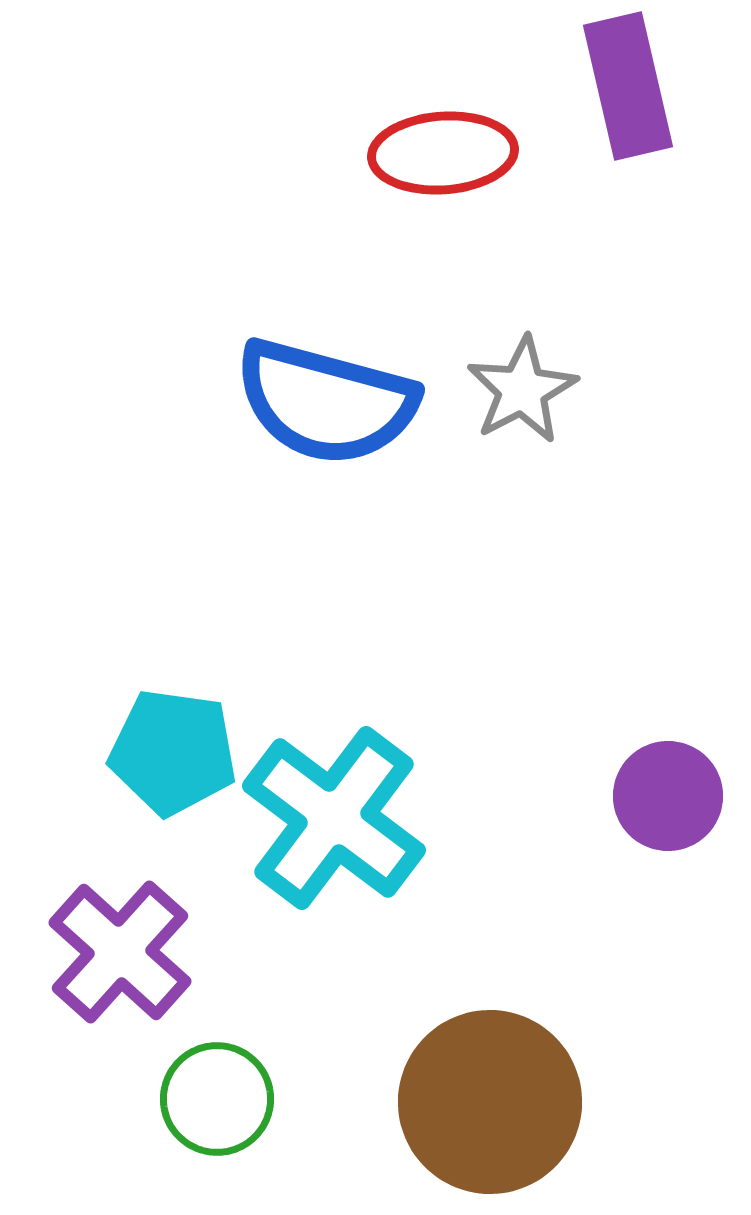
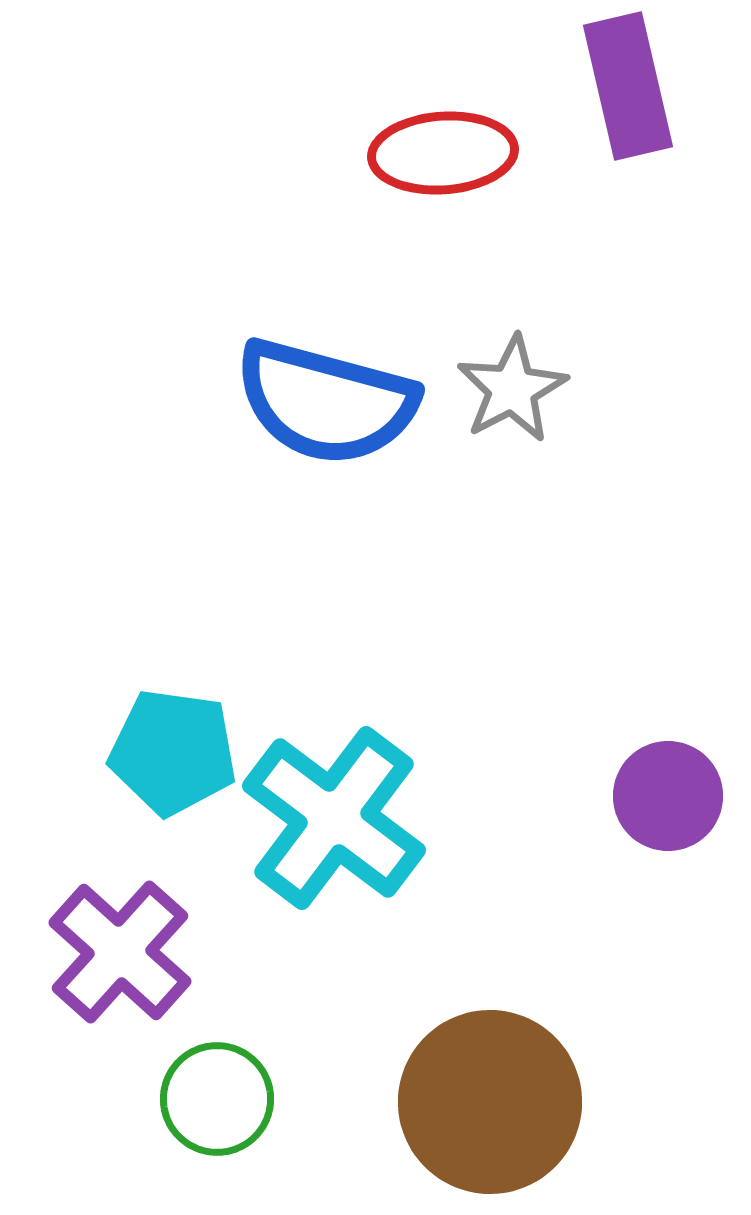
gray star: moved 10 px left, 1 px up
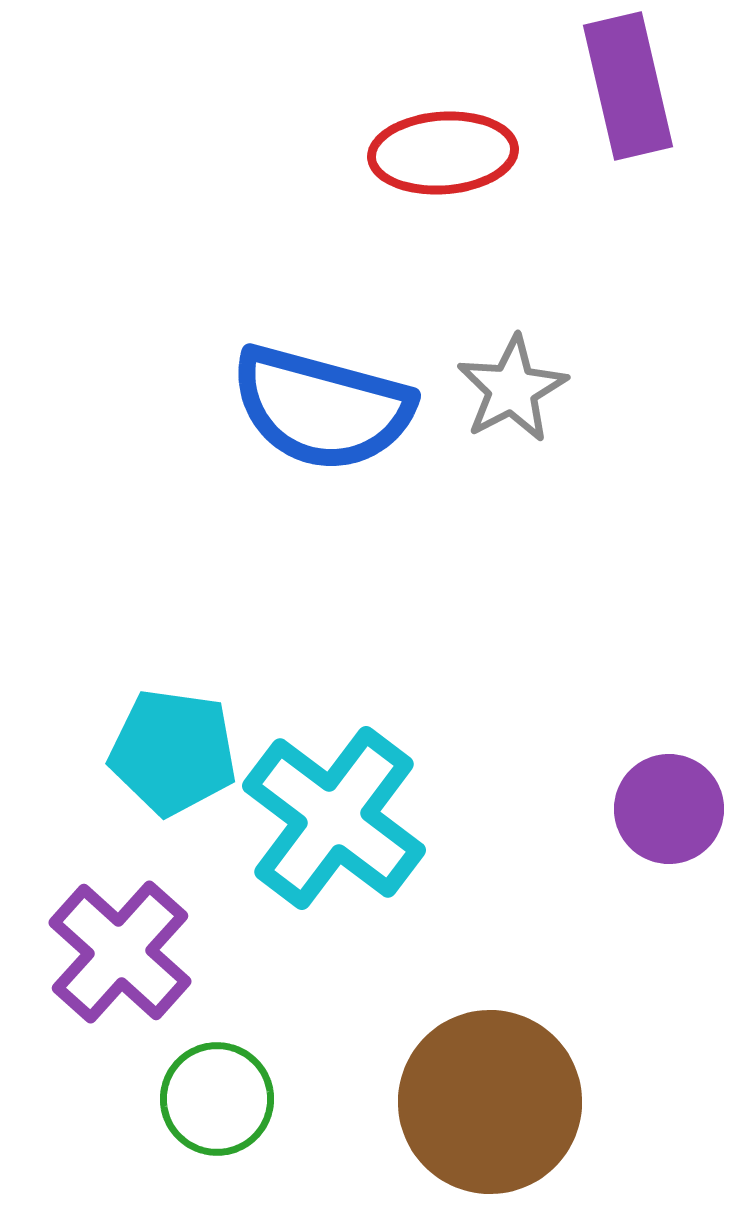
blue semicircle: moved 4 px left, 6 px down
purple circle: moved 1 px right, 13 px down
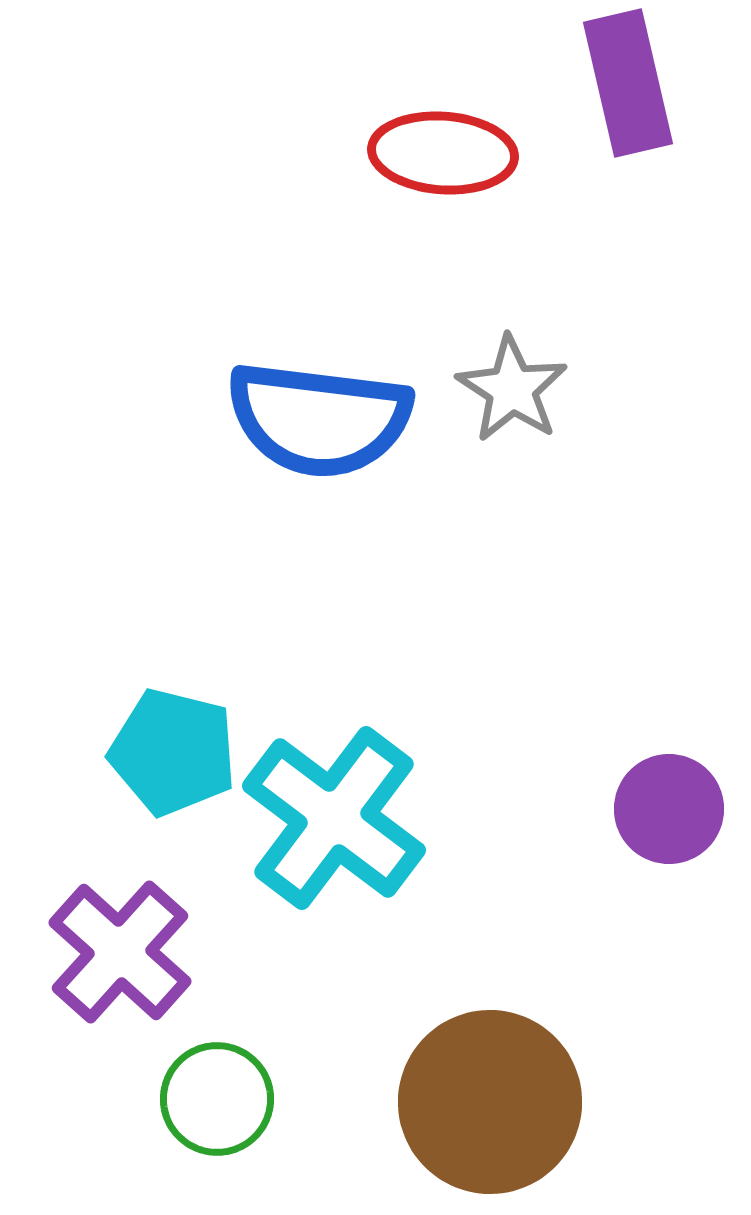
purple rectangle: moved 3 px up
red ellipse: rotated 8 degrees clockwise
gray star: rotated 11 degrees counterclockwise
blue semicircle: moved 3 px left, 11 px down; rotated 8 degrees counterclockwise
cyan pentagon: rotated 6 degrees clockwise
